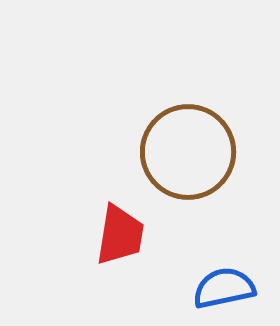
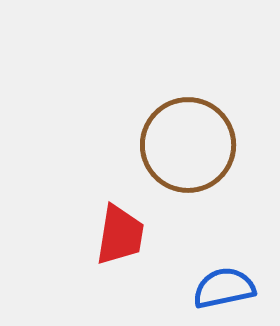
brown circle: moved 7 px up
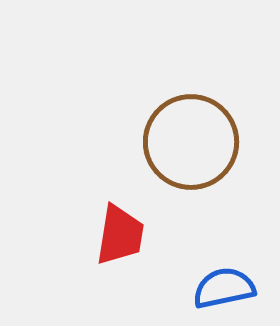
brown circle: moved 3 px right, 3 px up
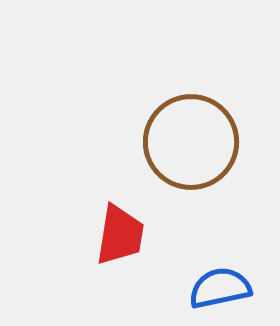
blue semicircle: moved 4 px left
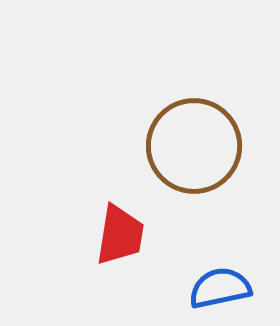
brown circle: moved 3 px right, 4 px down
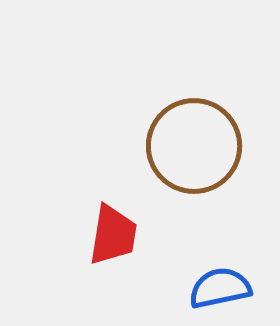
red trapezoid: moved 7 px left
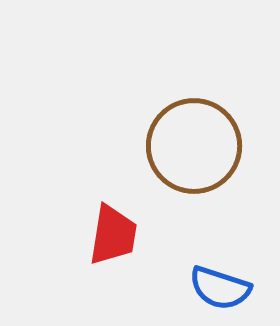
blue semicircle: rotated 150 degrees counterclockwise
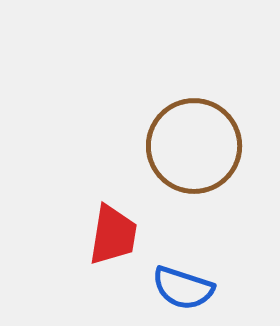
blue semicircle: moved 37 px left
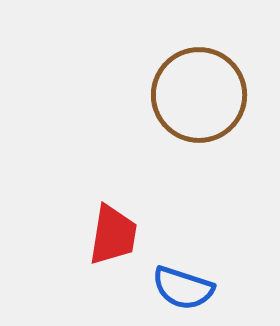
brown circle: moved 5 px right, 51 px up
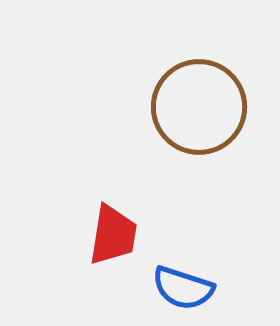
brown circle: moved 12 px down
